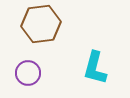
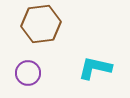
cyan L-shape: rotated 88 degrees clockwise
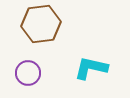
cyan L-shape: moved 4 px left
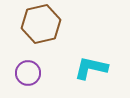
brown hexagon: rotated 6 degrees counterclockwise
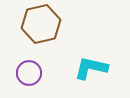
purple circle: moved 1 px right
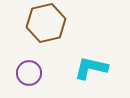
brown hexagon: moved 5 px right, 1 px up
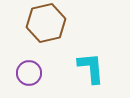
cyan L-shape: rotated 72 degrees clockwise
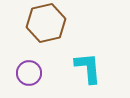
cyan L-shape: moved 3 px left
